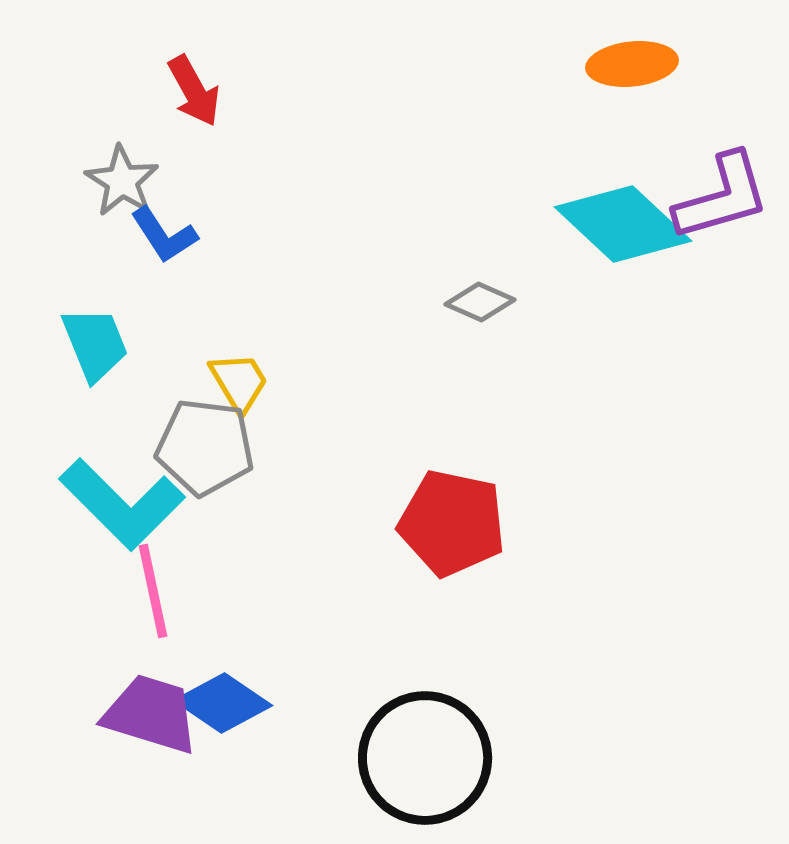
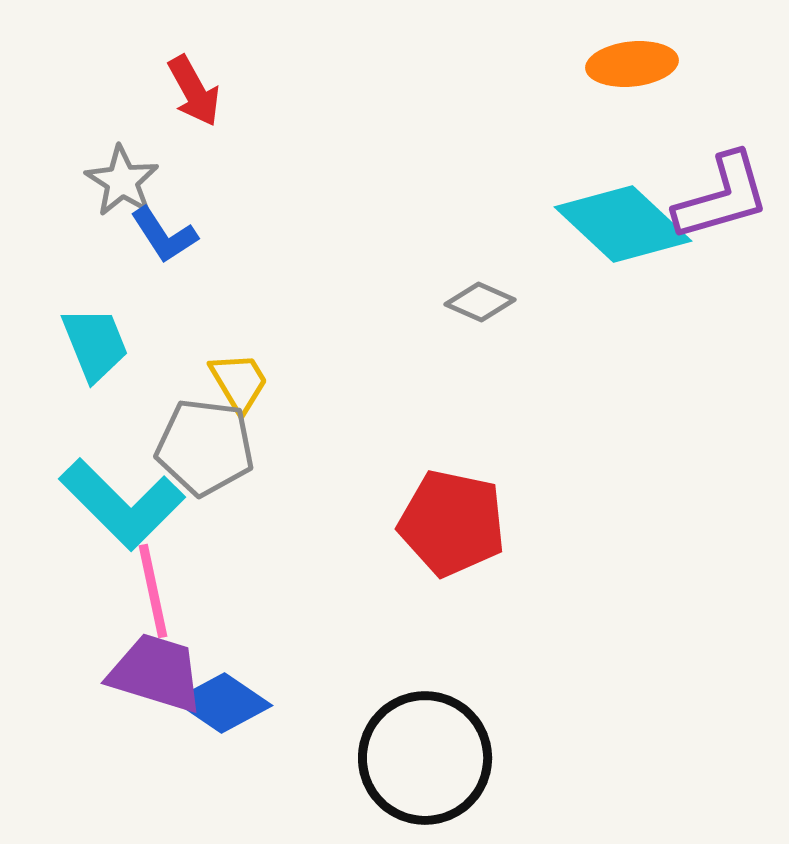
purple trapezoid: moved 5 px right, 41 px up
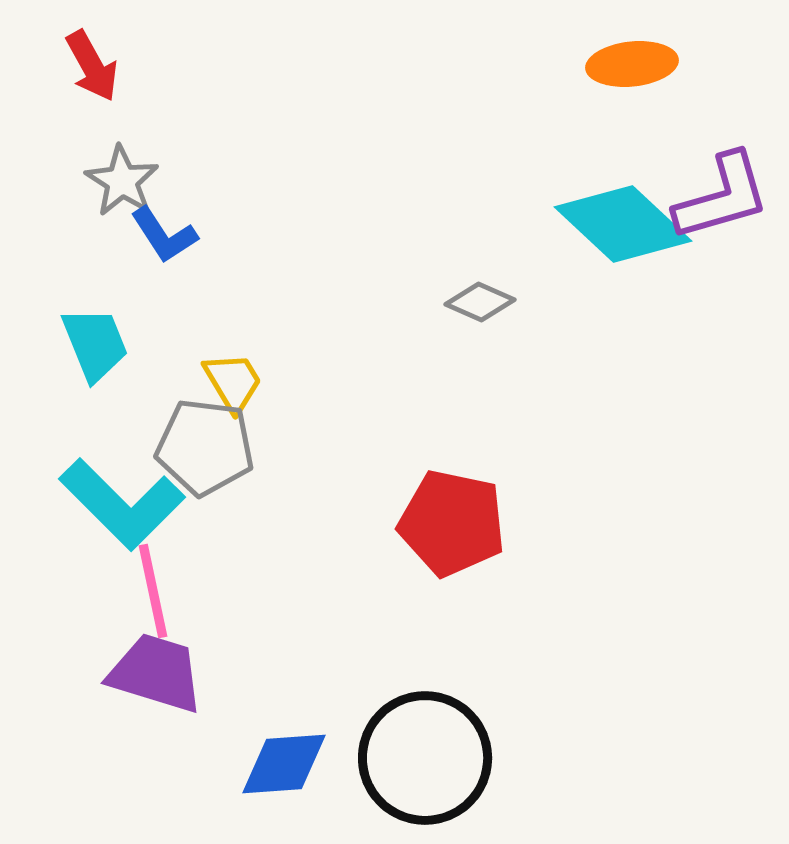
red arrow: moved 102 px left, 25 px up
yellow trapezoid: moved 6 px left
blue diamond: moved 61 px right, 61 px down; rotated 38 degrees counterclockwise
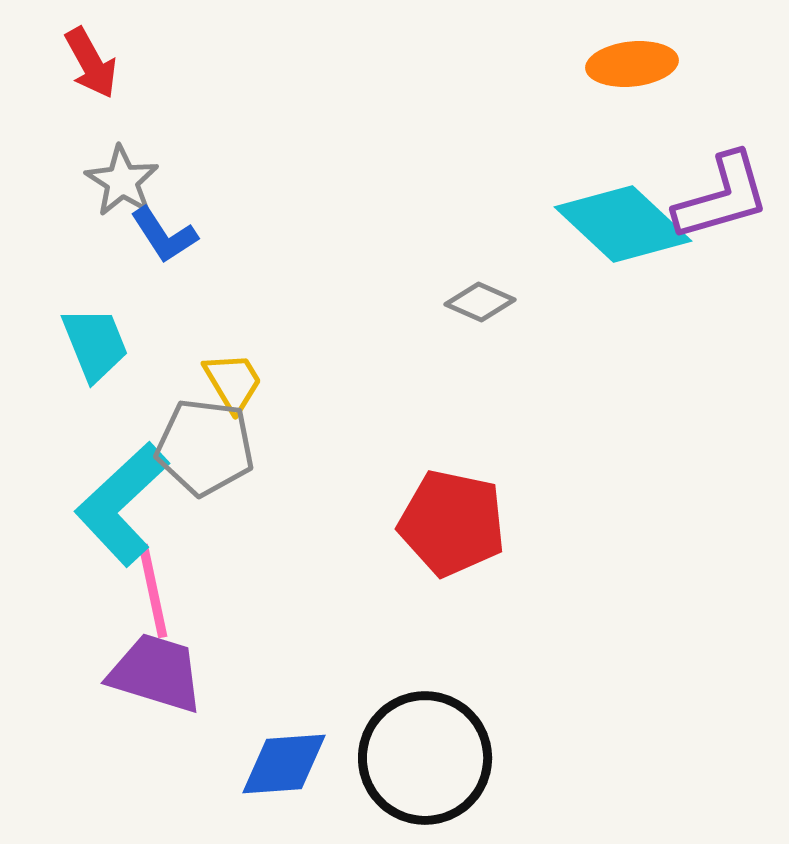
red arrow: moved 1 px left, 3 px up
cyan L-shape: rotated 92 degrees clockwise
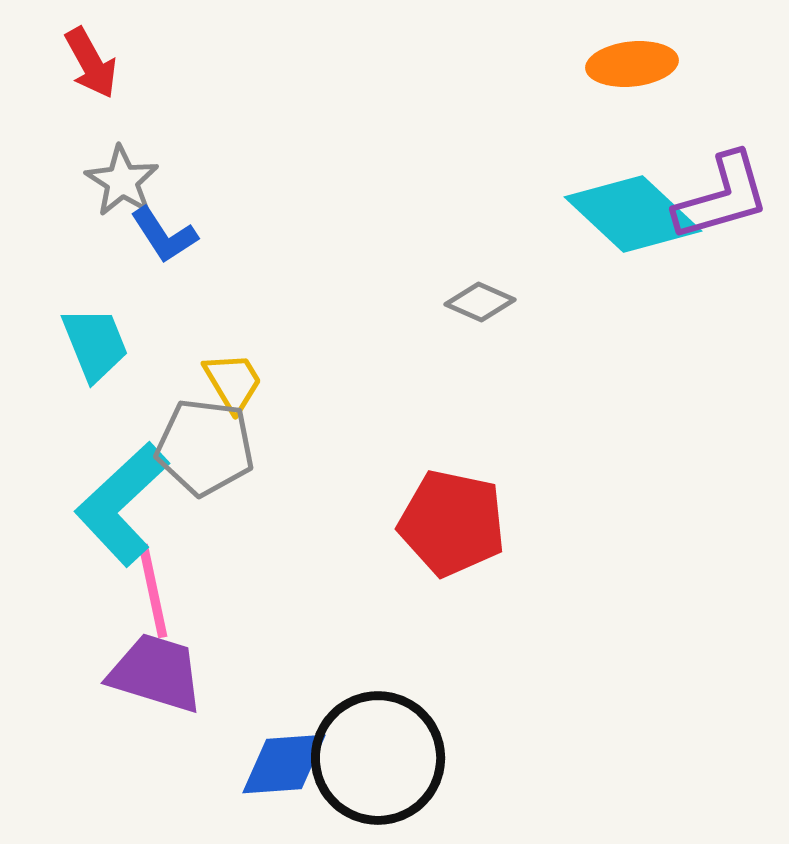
cyan diamond: moved 10 px right, 10 px up
black circle: moved 47 px left
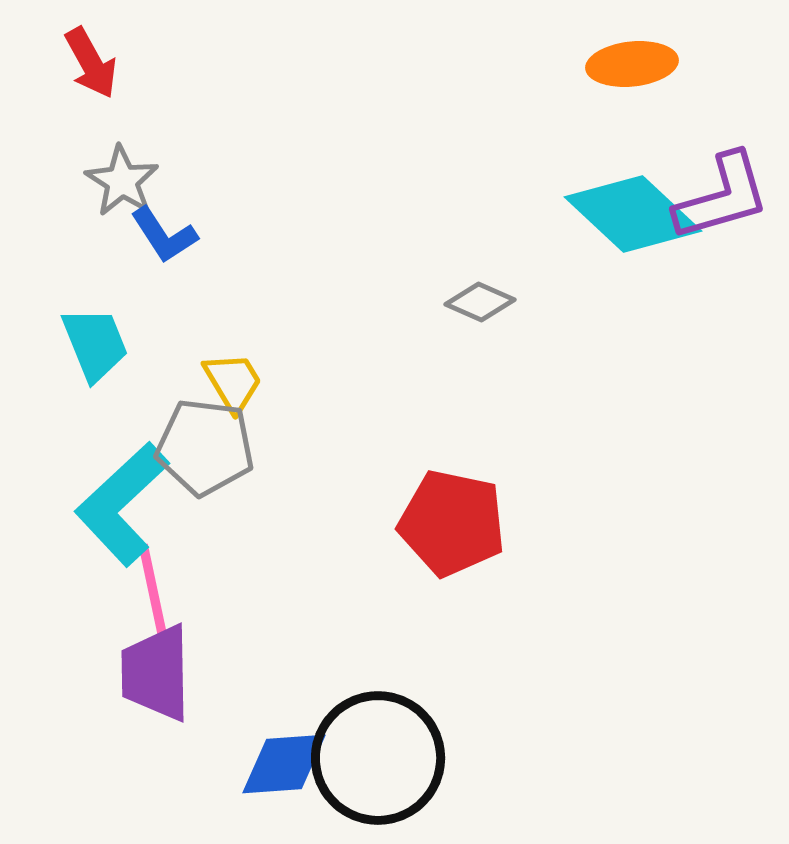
purple trapezoid: rotated 108 degrees counterclockwise
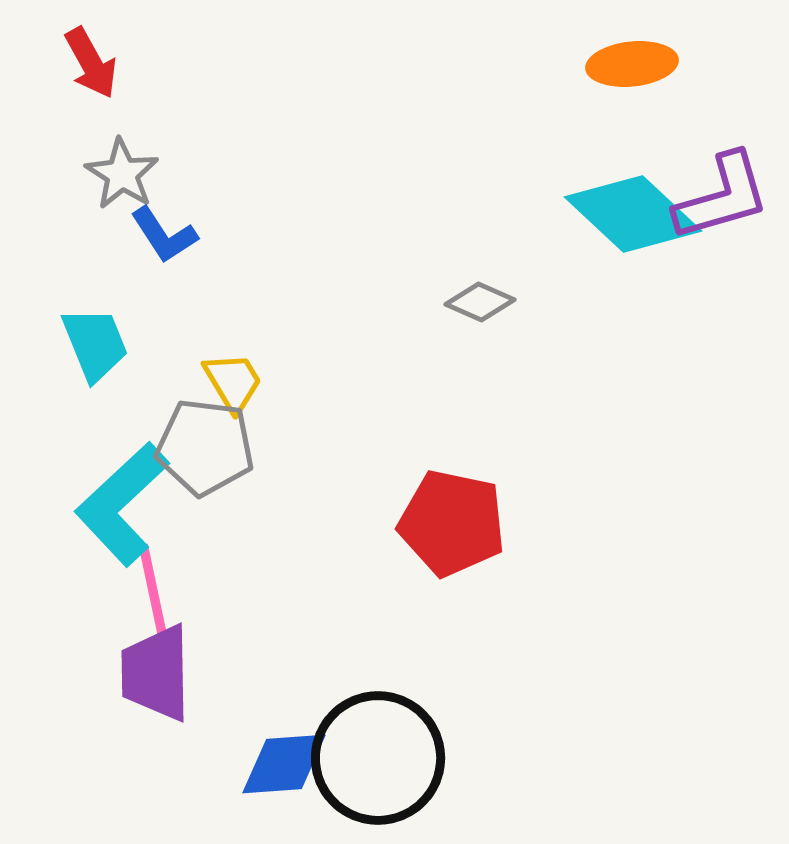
gray star: moved 7 px up
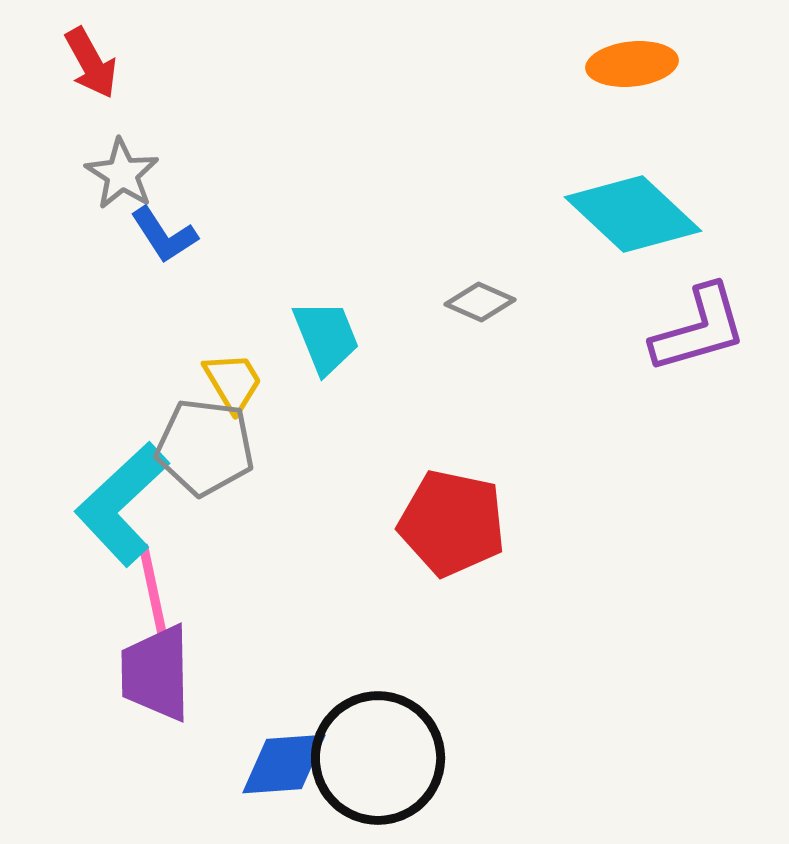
purple L-shape: moved 23 px left, 132 px down
cyan trapezoid: moved 231 px right, 7 px up
